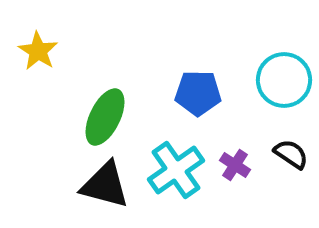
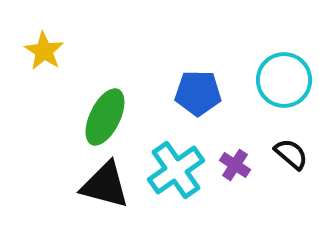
yellow star: moved 6 px right
black semicircle: rotated 6 degrees clockwise
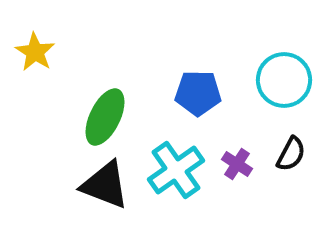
yellow star: moved 9 px left, 1 px down
black semicircle: rotated 78 degrees clockwise
purple cross: moved 2 px right, 1 px up
black triangle: rotated 6 degrees clockwise
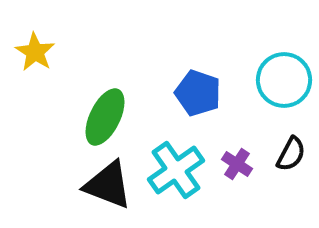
blue pentagon: rotated 18 degrees clockwise
black triangle: moved 3 px right
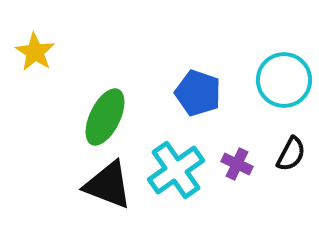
purple cross: rotated 8 degrees counterclockwise
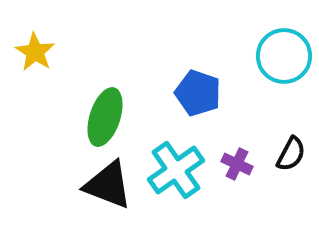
cyan circle: moved 24 px up
green ellipse: rotated 8 degrees counterclockwise
